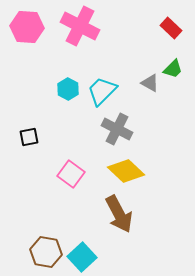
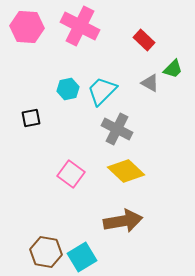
red rectangle: moved 27 px left, 12 px down
cyan hexagon: rotated 20 degrees clockwise
black square: moved 2 px right, 19 px up
brown arrow: moved 4 px right, 7 px down; rotated 72 degrees counterclockwise
cyan square: rotated 12 degrees clockwise
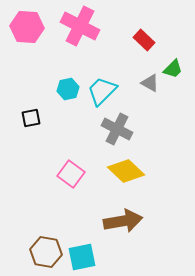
cyan square: rotated 20 degrees clockwise
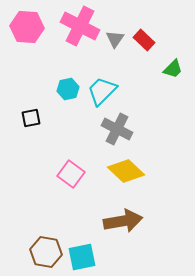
gray triangle: moved 35 px left, 44 px up; rotated 36 degrees clockwise
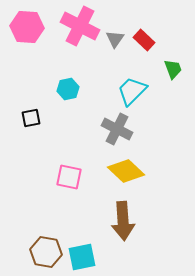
green trapezoid: rotated 65 degrees counterclockwise
cyan trapezoid: moved 30 px right
pink square: moved 2 px left, 3 px down; rotated 24 degrees counterclockwise
brown arrow: rotated 96 degrees clockwise
